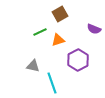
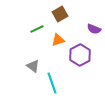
green line: moved 3 px left, 3 px up
purple hexagon: moved 2 px right, 5 px up
gray triangle: rotated 24 degrees clockwise
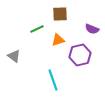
brown square: rotated 28 degrees clockwise
purple semicircle: moved 2 px left
purple hexagon: rotated 15 degrees clockwise
gray triangle: moved 19 px left, 10 px up
cyan line: moved 1 px right, 3 px up
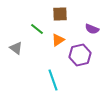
green line: rotated 64 degrees clockwise
orange triangle: rotated 16 degrees counterclockwise
gray triangle: moved 2 px right, 8 px up
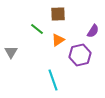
brown square: moved 2 px left
purple semicircle: moved 1 px right, 2 px down; rotated 80 degrees counterclockwise
gray triangle: moved 5 px left, 4 px down; rotated 24 degrees clockwise
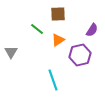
purple semicircle: moved 1 px left, 1 px up
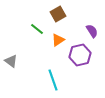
brown square: rotated 28 degrees counterclockwise
purple semicircle: moved 1 px down; rotated 64 degrees counterclockwise
gray triangle: moved 9 px down; rotated 24 degrees counterclockwise
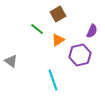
purple semicircle: rotated 56 degrees clockwise
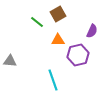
green line: moved 7 px up
orange triangle: rotated 32 degrees clockwise
purple hexagon: moved 2 px left
gray triangle: moved 1 px left; rotated 32 degrees counterclockwise
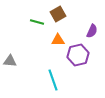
green line: rotated 24 degrees counterclockwise
